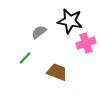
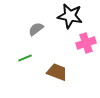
black star: moved 5 px up
gray semicircle: moved 3 px left, 3 px up
green line: rotated 24 degrees clockwise
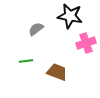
green line: moved 1 px right, 3 px down; rotated 16 degrees clockwise
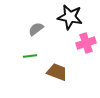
black star: moved 1 px down
green line: moved 4 px right, 5 px up
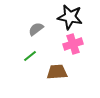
pink cross: moved 13 px left, 1 px down
green line: rotated 32 degrees counterclockwise
brown trapezoid: rotated 25 degrees counterclockwise
